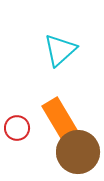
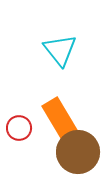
cyan triangle: rotated 27 degrees counterclockwise
red circle: moved 2 px right
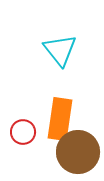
orange rectangle: rotated 39 degrees clockwise
red circle: moved 4 px right, 4 px down
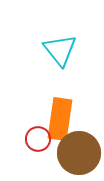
red circle: moved 15 px right, 7 px down
brown circle: moved 1 px right, 1 px down
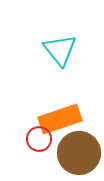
orange rectangle: rotated 63 degrees clockwise
red circle: moved 1 px right
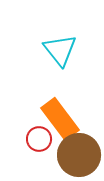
orange rectangle: rotated 72 degrees clockwise
brown circle: moved 2 px down
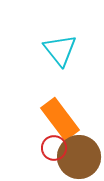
red circle: moved 15 px right, 9 px down
brown circle: moved 2 px down
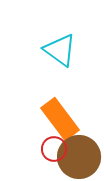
cyan triangle: rotated 15 degrees counterclockwise
red circle: moved 1 px down
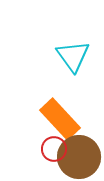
cyan triangle: moved 13 px right, 6 px down; rotated 18 degrees clockwise
orange rectangle: rotated 6 degrees counterclockwise
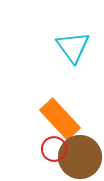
cyan triangle: moved 9 px up
brown circle: moved 1 px right
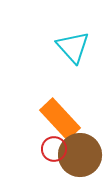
cyan triangle: rotated 6 degrees counterclockwise
brown circle: moved 2 px up
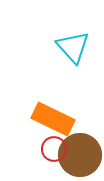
orange rectangle: moved 7 px left; rotated 21 degrees counterclockwise
